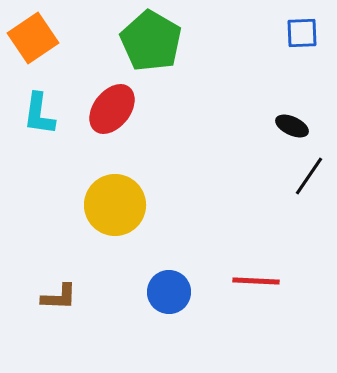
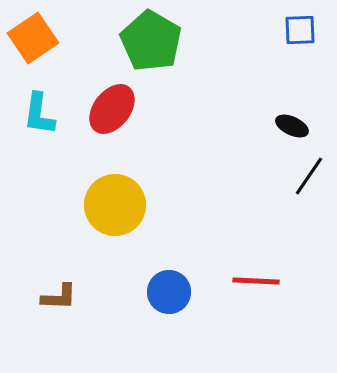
blue square: moved 2 px left, 3 px up
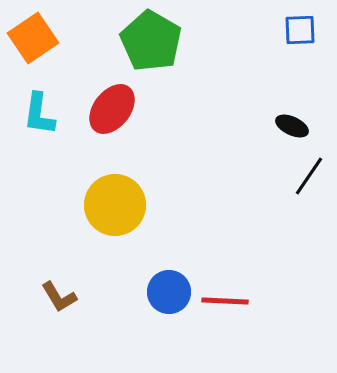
red line: moved 31 px left, 20 px down
brown L-shape: rotated 57 degrees clockwise
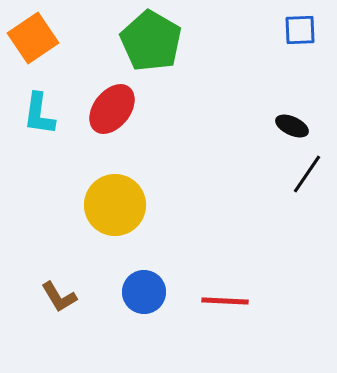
black line: moved 2 px left, 2 px up
blue circle: moved 25 px left
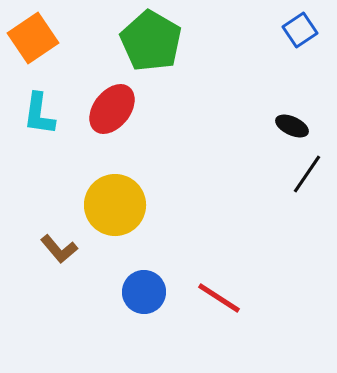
blue square: rotated 32 degrees counterclockwise
brown L-shape: moved 48 px up; rotated 9 degrees counterclockwise
red line: moved 6 px left, 3 px up; rotated 30 degrees clockwise
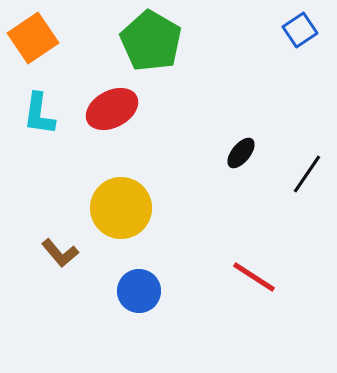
red ellipse: rotated 24 degrees clockwise
black ellipse: moved 51 px left, 27 px down; rotated 76 degrees counterclockwise
yellow circle: moved 6 px right, 3 px down
brown L-shape: moved 1 px right, 4 px down
blue circle: moved 5 px left, 1 px up
red line: moved 35 px right, 21 px up
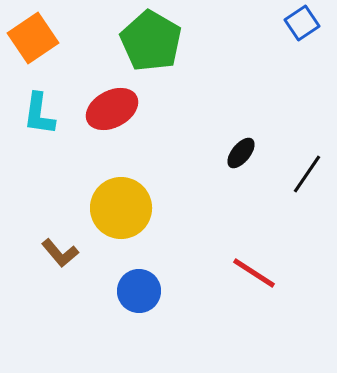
blue square: moved 2 px right, 7 px up
red line: moved 4 px up
